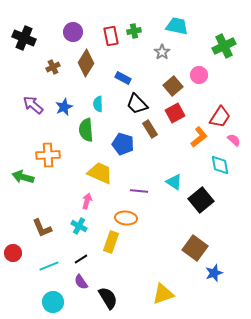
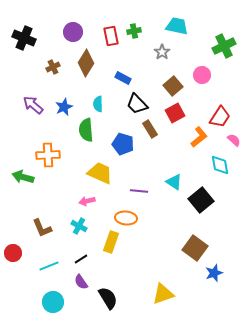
pink circle at (199, 75): moved 3 px right
pink arrow at (87, 201): rotated 119 degrees counterclockwise
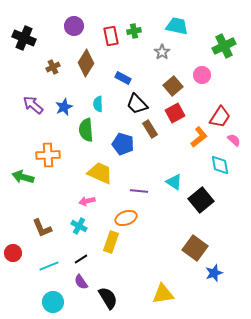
purple circle at (73, 32): moved 1 px right, 6 px up
orange ellipse at (126, 218): rotated 25 degrees counterclockwise
yellow triangle at (163, 294): rotated 10 degrees clockwise
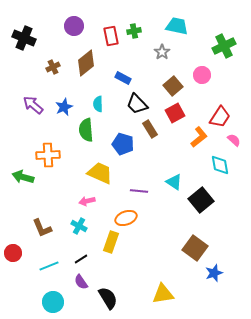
brown diamond at (86, 63): rotated 20 degrees clockwise
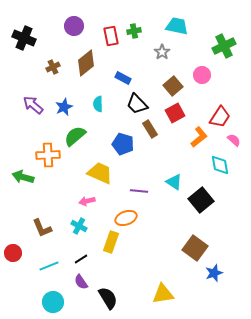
green semicircle at (86, 130): moved 11 px left, 6 px down; rotated 55 degrees clockwise
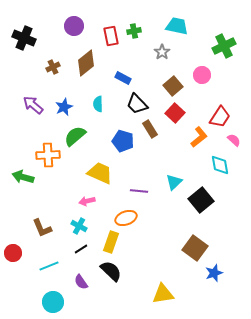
red square at (175, 113): rotated 18 degrees counterclockwise
blue pentagon at (123, 144): moved 3 px up
cyan triangle at (174, 182): rotated 42 degrees clockwise
black line at (81, 259): moved 10 px up
black semicircle at (108, 298): moved 3 px right, 27 px up; rotated 15 degrees counterclockwise
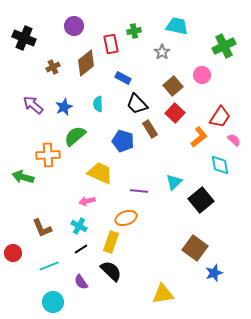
red rectangle at (111, 36): moved 8 px down
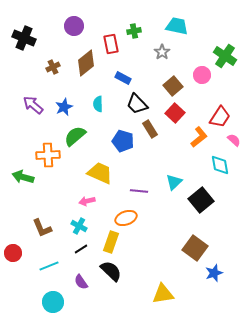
green cross at (224, 46): moved 1 px right, 10 px down; rotated 30 degrees counterclockwise
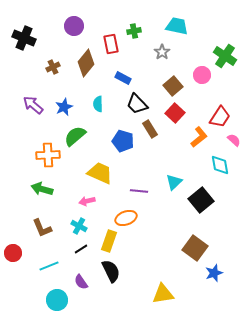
brown diamond at (86, 63): rotated 12 degrees counterclockwise
green arrow at (23, 177): moved 19 px right, 12 px down
yellow rectangle at (111, 242): moved 2 px left, 1 px up
black semicircle at (111, 271): rotated 20 degrees clockwise
cyan circle at (53, 302): moved 4 px right, 2 px up
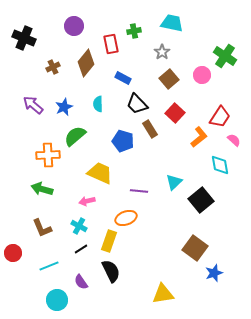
cyan trapezoid at (177, 26): moved 5 px left, 3 px up
brown square at (173, 86): moved 4 px left, 7 px up
